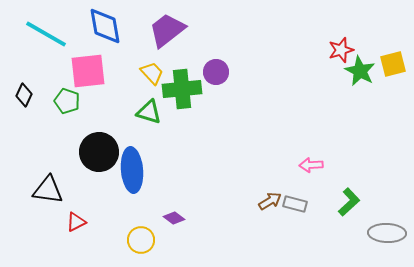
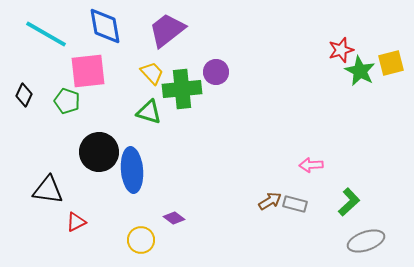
yellow square: moved 2 px left, 1 px up
gray ellipse: moved 21 px left, 8 px down; rotated 21 degrees counterclockwise
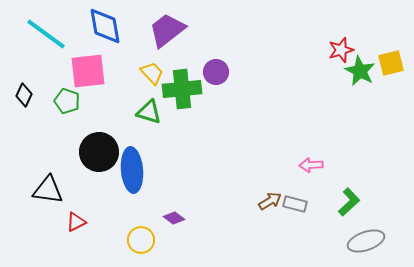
cyan line: rotated 6 degrees clockwise
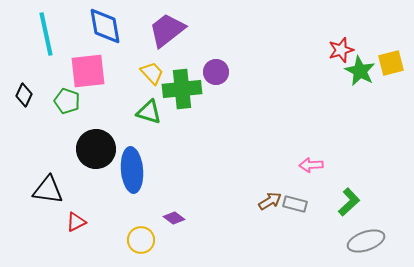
cyan line: rotated 42 degrees clockwise
black circle: moved 3 px left, 3 px up
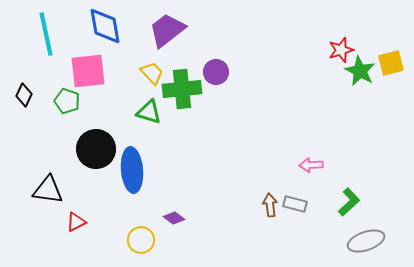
brown arrow: moved 4 px down; rotated 65 degrees counterclockwise
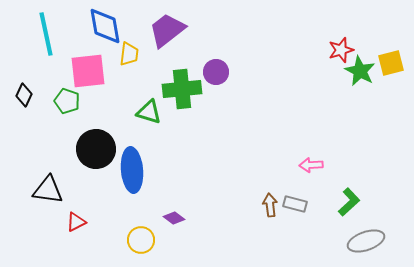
yellow trapezoid: moved 23 px left, 19 px up; rotated 50 degrees clockwise
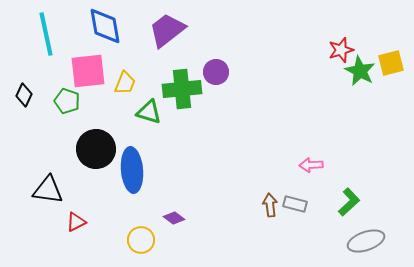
yellow trapezoid: moved 4 px left, 29 px down; rotated 15 degrees clockwise
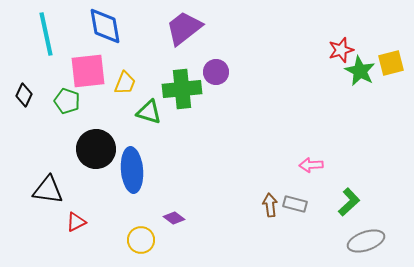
purple trapezoid: moved 17 px right, 2 px up
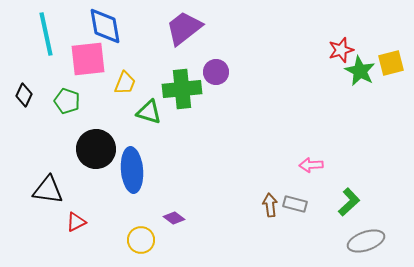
pink square: moved 12 px up
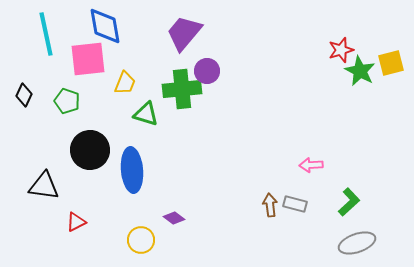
purple trapezoid: moved 5 px down; rotated 12 degrees counterclockwise
purple circle: moved 9 px left, 1 px up
green triangle: moved 3 px left, 2 px down
black circle: moved 6 px left, 1 px down
black triangle: moved 4 px left, 4 px up
gray ellipse: moved 9 px left, 2 px down
